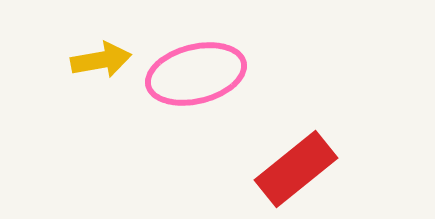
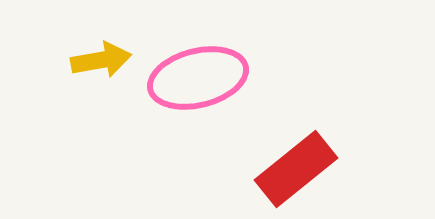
pink ellipse: moved 2 px right, 4 px down
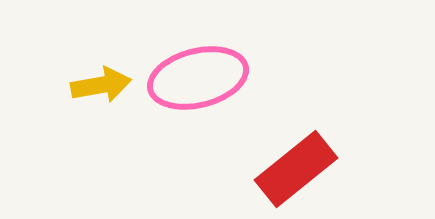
yellow arrow: moved 25 px down
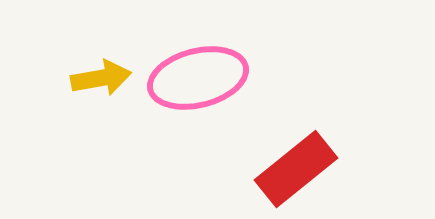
yellow arrow: moved 7 px up
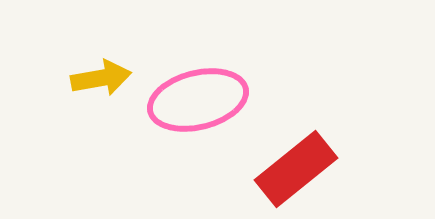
pink ellipse: moved 22 px down
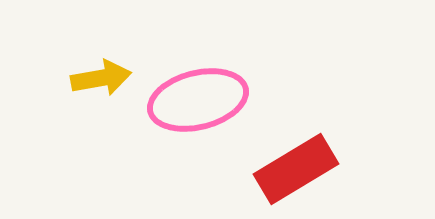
red rectangle: rotated 8 degrees clockwise
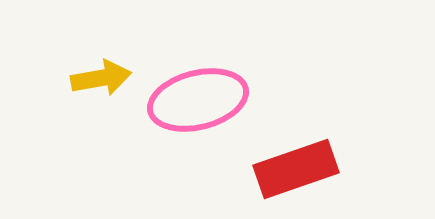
red rectangle: rotated 12 degrees clockwise
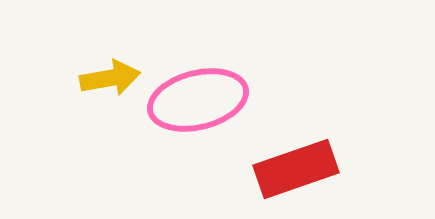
yellow arrow: moved 9 px right
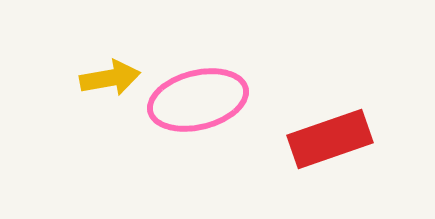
red rectangle: moved 34 px right, 30 px up
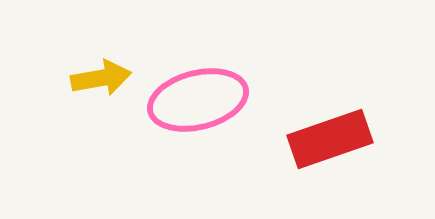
yellow arrow: moved 9 px left
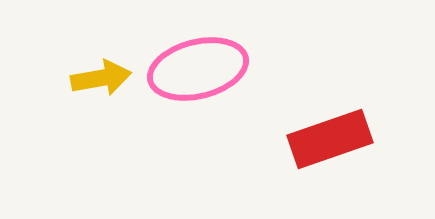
pink ellipse: moved 31 px up
